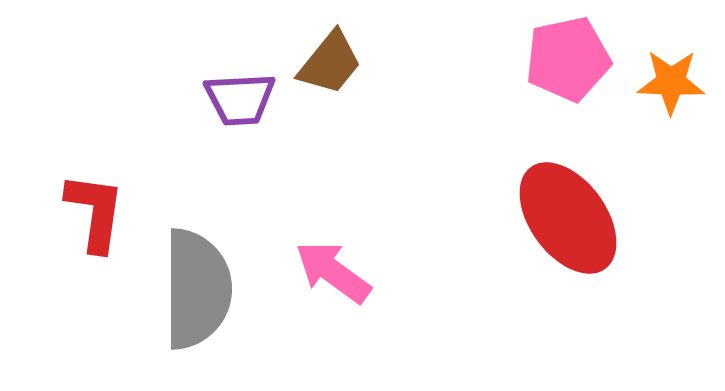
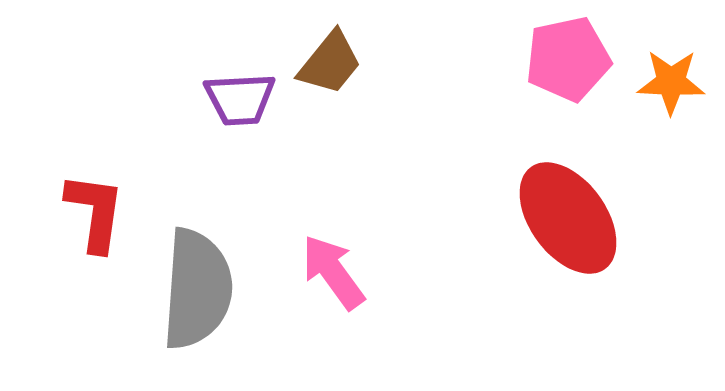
pink arrow: rotated 18 degrees clockwise
gray semicircle: rotated 4 degrees clockwise
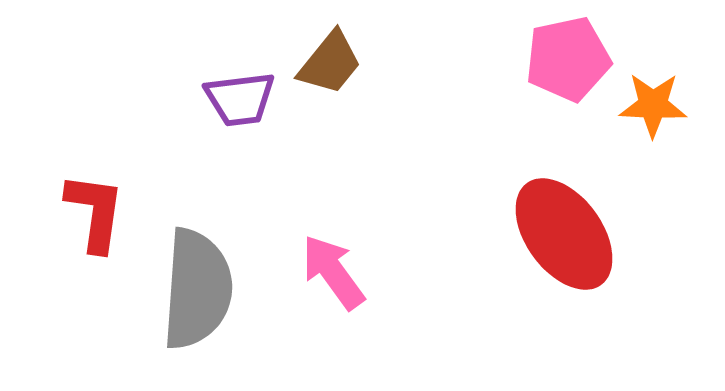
orange star: moved 18 px left, 23 px down
purple trapezoid: rotated 4 degrees counterclockwise
red ellipse: moved 4 px left, 16 px down
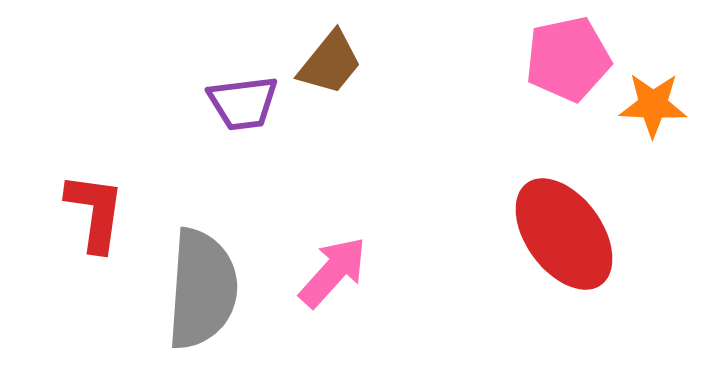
purple trapezoid: moved 3 px right, 4 px down
pink arrow: rotated 78 degrees clockwise
gray semicircle: moved 5 px right
